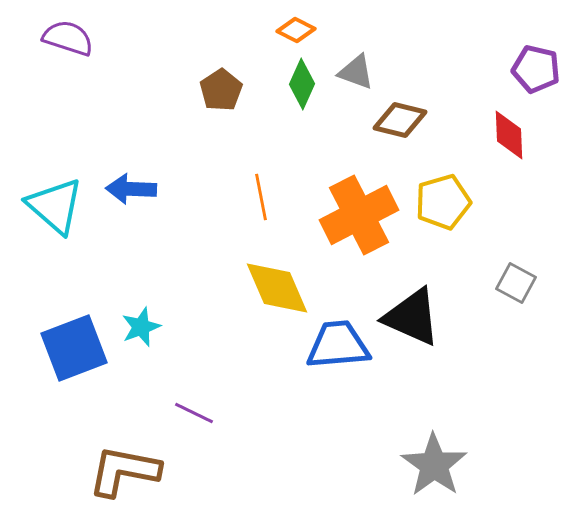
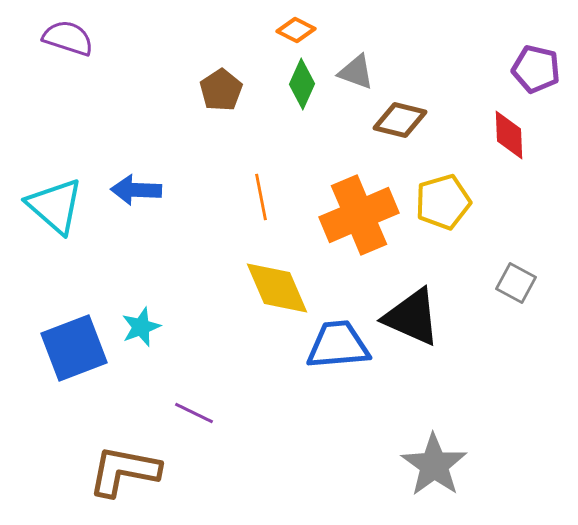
blue arrow: moved 5 px right, 1 px down
orange cross: rotated 4 degrees clockwise
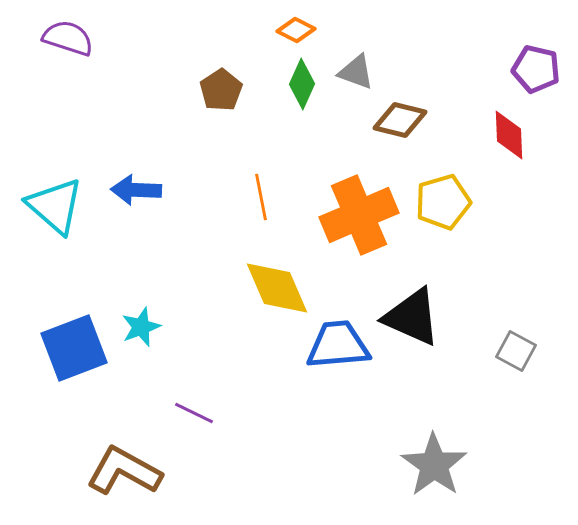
gray square: moved 68 px down
brown L-shape: rotated 18 degrees clockwise
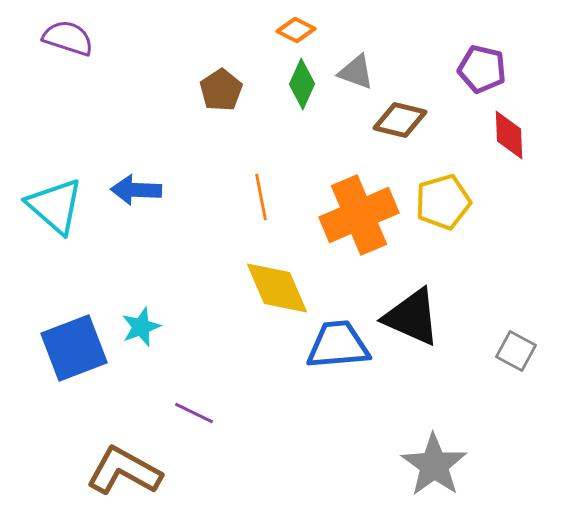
purple pentagon: moved 54 px left
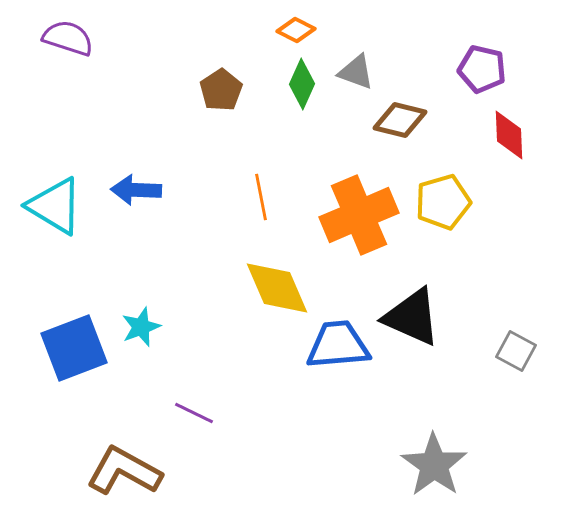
cyan triangle: rotated 10 degrees counterclockwise
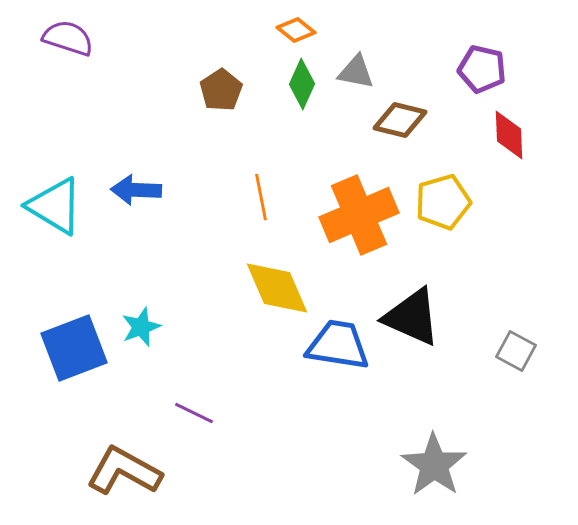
orange diamond: rotated 12 degrees clockwise
gray triangle: rotated 9 degrees counterclockwise
blue trapezoid: rotated 14 degrees clockwise
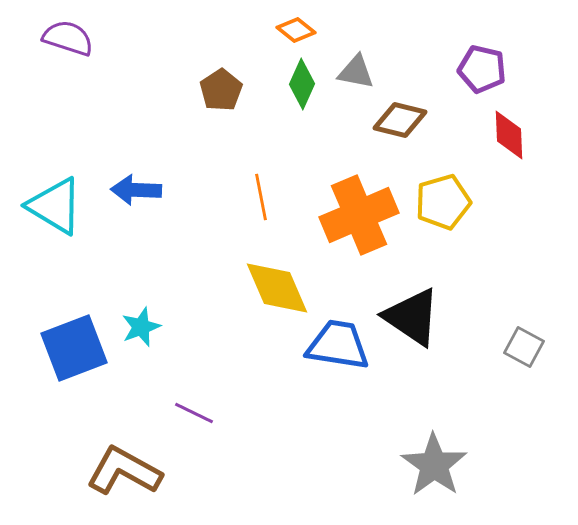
black triangle: rotated 10 degrees clockwise
gray square: moved 8 px right, 4 px up
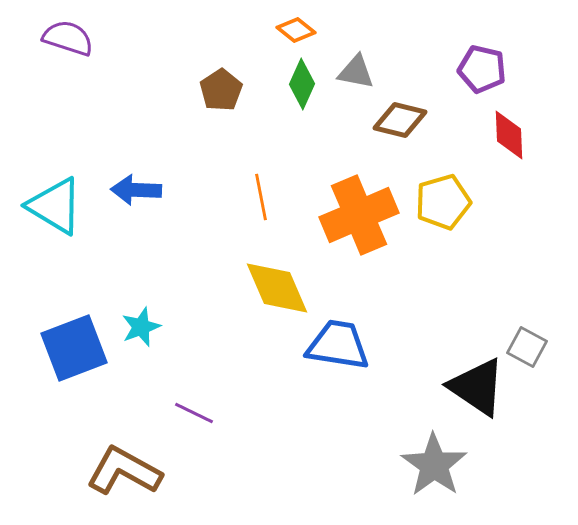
black triangle: moved 65 px right, 70 px down
gray square: moved 3 px right
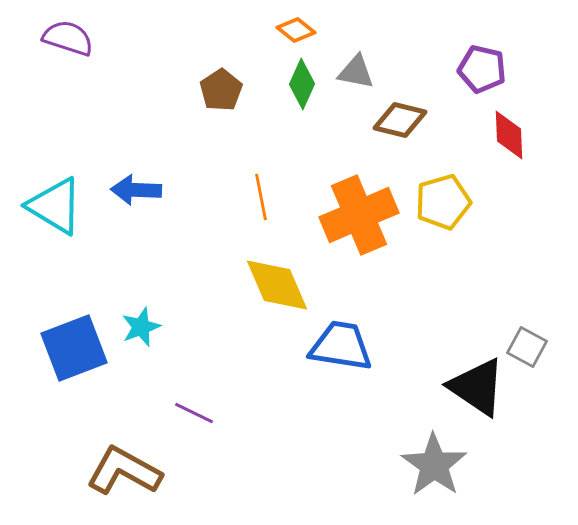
yellow diamond: moved 3 px up
blue trapezoid: moved 3 px right, 1 px down
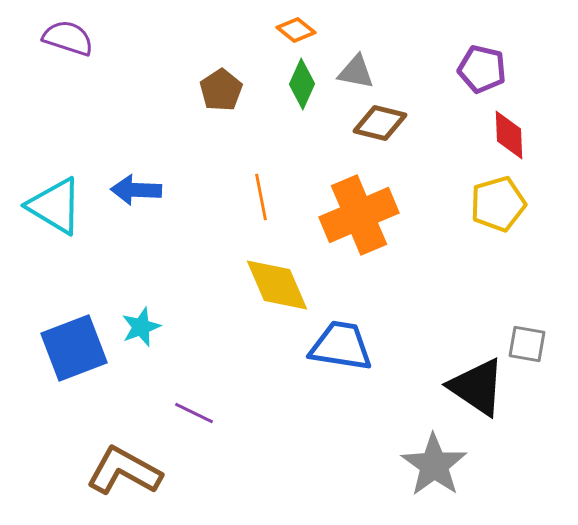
brown diamond: moved 20 px left, 3 px down
yellow pentagon: moved 55 px right, 2 px down
gray square: moved 3 px up; rotated 18 degrees counterclockwise
